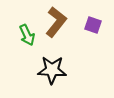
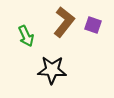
brown L-shape: moved 8 px right
green arrow: moved 1 px left, 1 px down
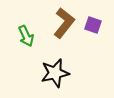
brown L-shape: moved 1 px down
black star: moved 3 px right, 3 px down; rotated 16 degrees counterclockwise
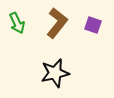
brown L-shape: moved 7 px left
green arrow: moved 9 px left, 13 px up
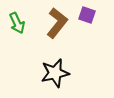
purple square: moved 6 px left, 10 px up
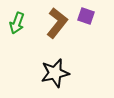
purple square: moved 1 px left, 1 px down
green arrow: rotated 45 degrees clockwise
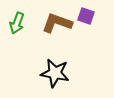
brown L-shape: rotated 108 degrees counterclockwise
black star: rotated 24 degrees clockwise
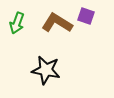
brown L-shape: rotated 12 degrees clockwise
black star: moved 9 px left, 3 px up
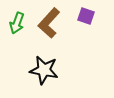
brown L-shape: moved 8 px left; rotated 80 degrees counterclockwise
black star: moved 2 px left
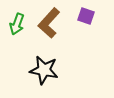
green arrow: moved 1 px down
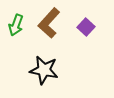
purple square: moved 11 px down; rotated 24 degrees clockwise
green arrow: moved 1 px left, 1 px down
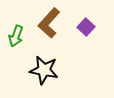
green arrow: moved 11 px down
